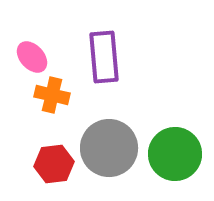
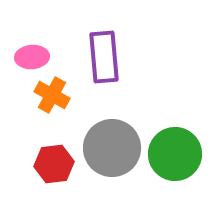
pink ellipse: rotated 52 degrees counterclockwise
orange cross: rotated 16 degrees clockwise
gray circle: moved 3 px right
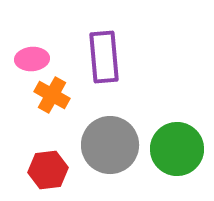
pink ellipse: moved 2 px down
gray circle: moved 2 px left, 3 px up
green circle: moved 2 px right, 5 px up
red hexagon: moved 6 px left, 6 px down
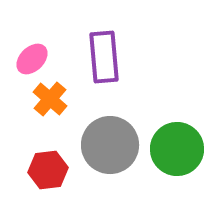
pink ellipse: rotated 40 degrees counterclockwise
orange cross: moved 2 px left, 4 px down; rotated 12 degrees clockwise
